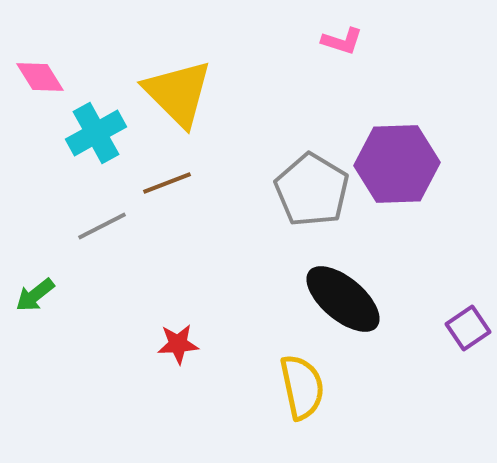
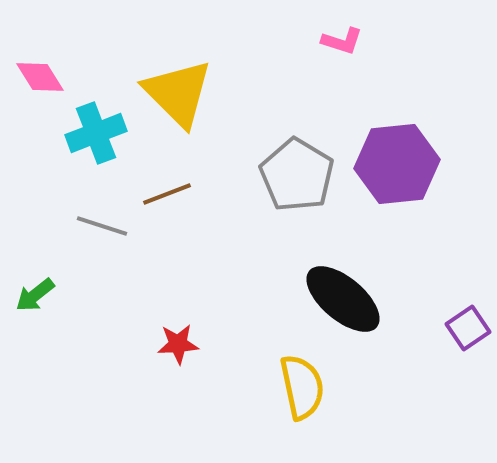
cyan cross: rotated 8 degrees clockwise
purple hexagon: rotated 4 degrees counterclockwise
brown line: moved 11 px down
gray pentagon: moved 15 px left, 15 px up
gray line: rotated 45 degrees clockwise
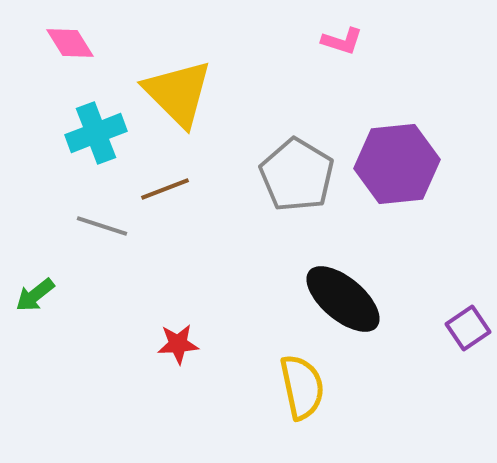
pink diamond: moved 30 px right, 34 px up
brown line: moved 2 px left, 5 px up
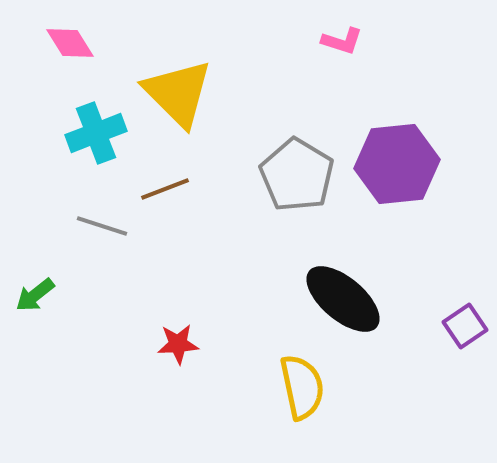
purple square: moved 3 px left, 2 px up
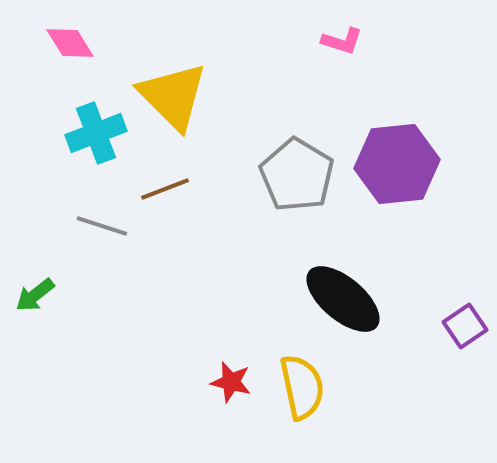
yellow triangle: moved 5 px left, 3 px down
red star: moved 53 px right, 38 px down; rotated 18 degrees clockwise
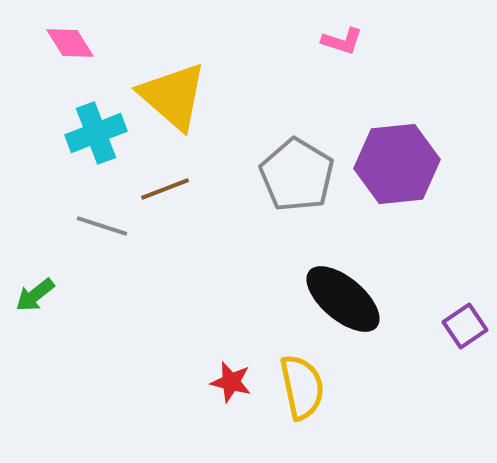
yellow triangle: rotated 4 degrees counterclockwise
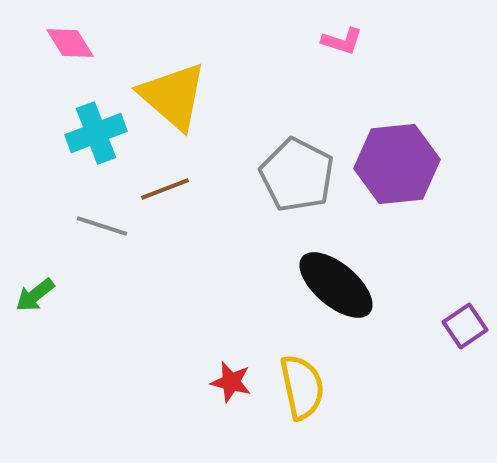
gray pentagon: rotated 4 degrees counterclockwise
black ellipse: moved 7 px left, 14 px up
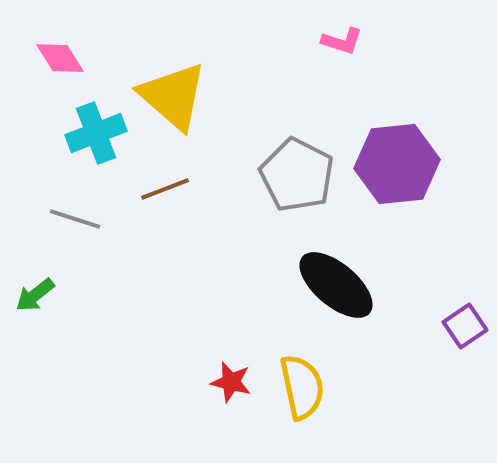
pink diamond: moved 10 px left, 15 px down
gray line: moved 27 px left, 7 px up
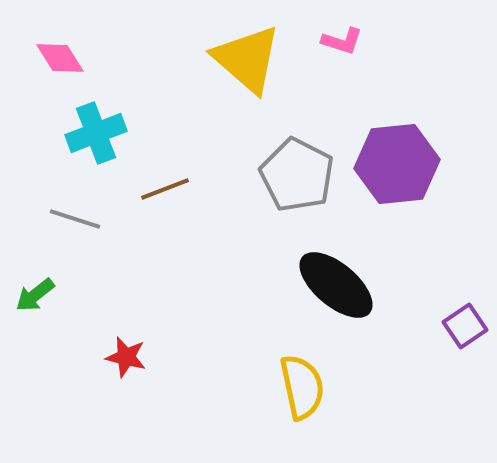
yellow triangle: moved 74 px right, 37 px up
red star: moved 105 px left, 25 px up
